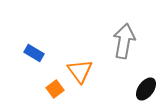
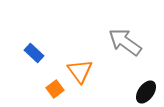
gray arrow: moved 1 px right, 1 px down; rotated 64 degrees counterclockwise
blue rectangle: rotated 12 degrees clockwise
black ellipse: moved 3 px down
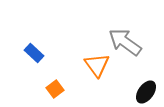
orange triangle: moved 17 px right, 6 px up
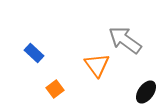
gray arrow: moved 2 px up
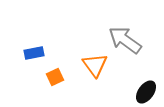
blue rectangle: rotated 54 degrees counterclockwise
orange triangle: moved 2 px left
orange square: moved 12 px up; rotated 12 degrees clockwise
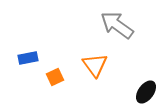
gray arrow: moved 8 px left, 15 px up
blue rectangle: moved 6 px left, 5 px down
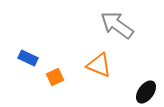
blue rectangle: rotated 36 degrees clockwise
orange triangle: moved 4 px right; rotated 32 degrees counterclockwise
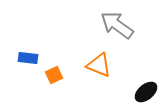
blue rectangle: rotated 18 degrees counterclockwise
orange square: moved 1 px left, 2 px up
black ellipse: rotated 15 degrees clockwise
